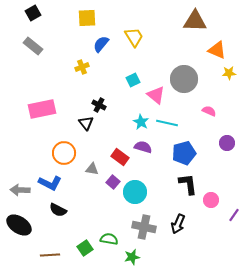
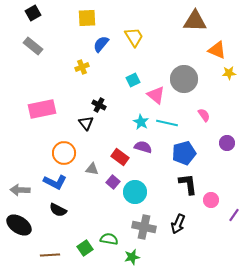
pink semicircle: moved 5 px left, 4 px down; rotated 32 degrees clockwise
blue L-shape: moved 5 px right, 1 px up
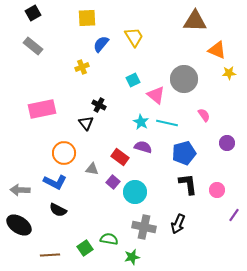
pink circle: moved 6 px right, 10 px up
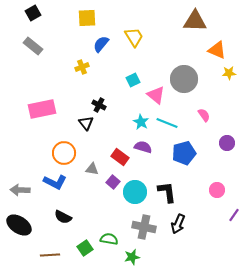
cyan line: rotated 10 degrees clockwise
black L-shape: moved 21 px left, 8 px down
black semicircle: moved 5 px right, 7 px down
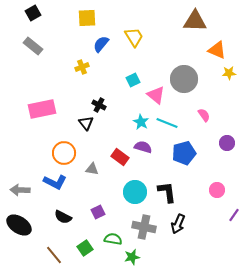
purple square: moved 15 px left, 30 px down; rotated 24 degrees clockwise
green semicircle: moved 4 px right
brown line: moved 4 px right; rotated 54 degrees clockwise
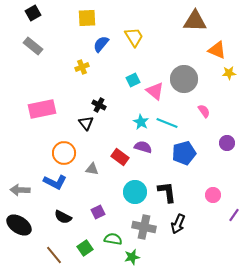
pink triangle: moved 1 px left, 4 px up
pink semicircle: moved 4 px up
pink circle: moved 4 px left, 5 px down
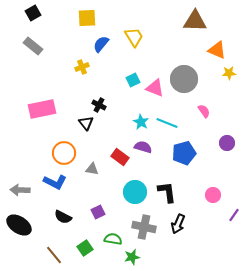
pink triangle: moved 3 px up; rotated 18 degrees counterclockwise
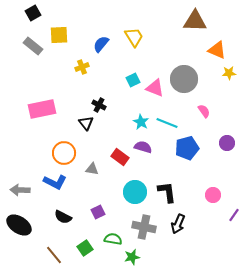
yellow square: moved 28 px left, 17 px down
blue pentagon: moved 3 px right, 5 px up
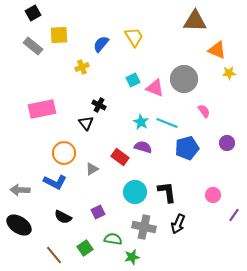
gray triangle: rotated 40 degrees counterclockwise
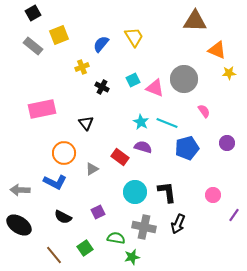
yellow square: rotated 18 degrees counterclockwise
black cross: moved 3 px right, 18 px up
green semicircle: moved 3 px right, 1 px up
